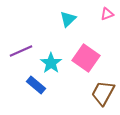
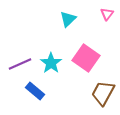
pink triangle: rotated 32 degrees counterclockwise
purple line: moved 1 px left, 13 px down
blue rectangle: moved 1 px left, 6 px down
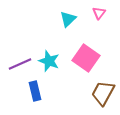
pink triangle: moved 8 px left, 1 px up
cyan star: moved 2 px left, 2 px up; rotated 15 degrees counterclockwise
blue rectangle: rotated 36 degrees clockwise
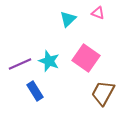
pink triangle: moved 1 px left; rotated 48 degrees counterclockwise
blue rectangle: rotated 18 degrees counterclockwise
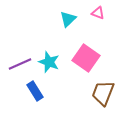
cyan star: moved 1 px down
brown trapezoid: rotated 8 degrees counterclockwise
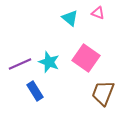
cyan triangle: moved 2 px right, 1 px up; rotated 36 degrees counterclockwise
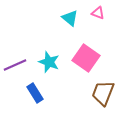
purple line: moved 5 px left, 1 px down
blue rectangle: moved 2 px down
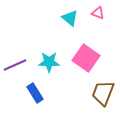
cyan star: rotated 20 degrees counterclockwise
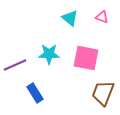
pink triangle: moved 4 px right, 4 px down
pink square: rotated 24 degrees counterclockwise
cyan star: moved 8 px up
